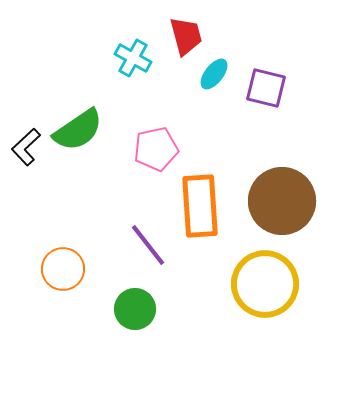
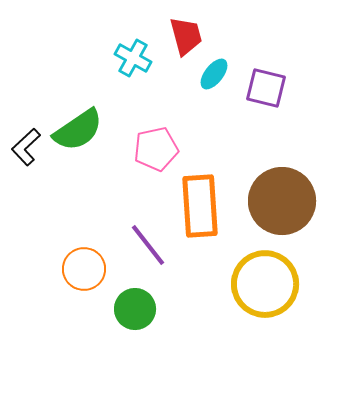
orange circle: moved 21 px right
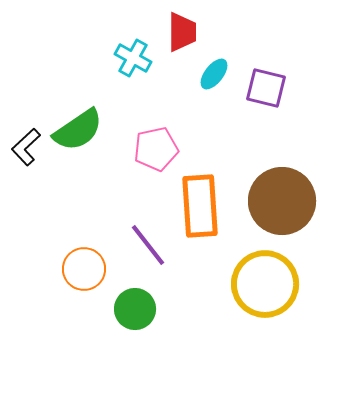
red trapezoid: moved 4 px left, 4 px up; rotated 15 degrees clockwise
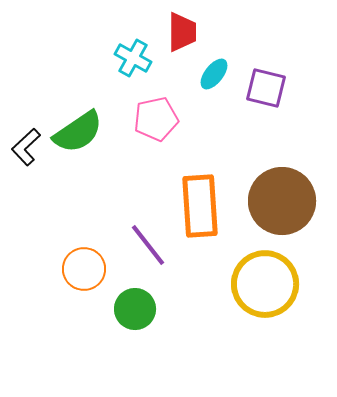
green semicircle: moved 2 px down
pink pentagon: moved 30 px up
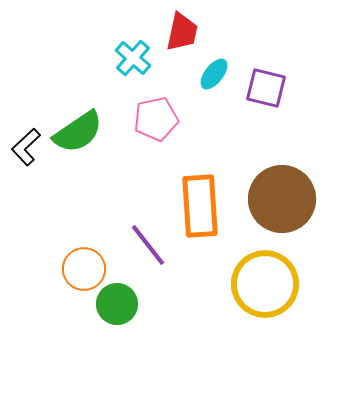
red trapezoid: rotated 12 degrees clockwise
cyan cross: rotated 12 degrees clockwise
brown circle: moved 2 px up
green circle: moved 18 px left, 5 px up
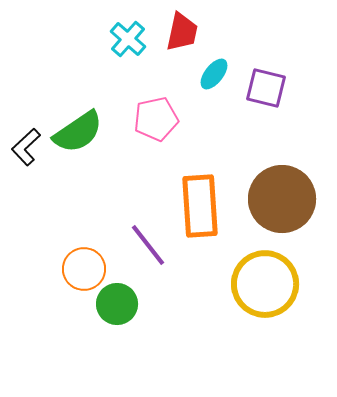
cyan cross: moved 5 px left, 19 px up
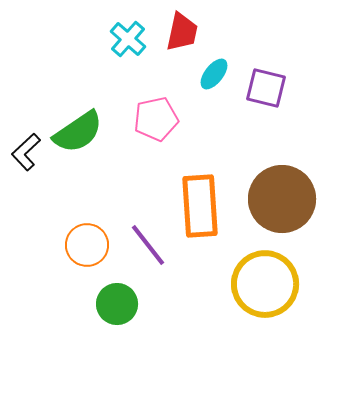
black L-shape: moved 5 px down
orange circle: moved 3 px right, 24 px up
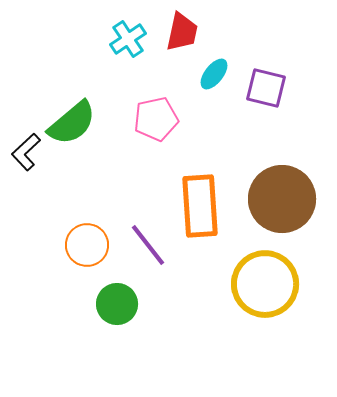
cyan cross: rotated 15 degrees clockwise
green semicircle: moved 6 px left, 9 px up; rotated 6 degrees counterclockwise
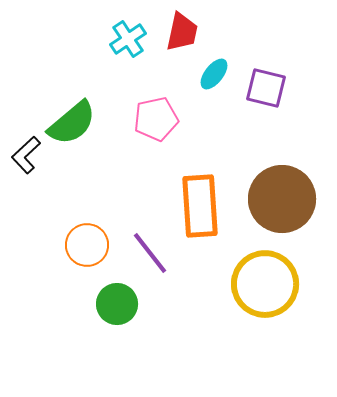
black L-shape: moved 3 px down
purple line: moved 2 px right, 8 px down
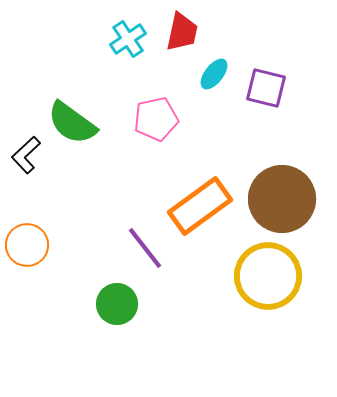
green semicircle: rotated 76 degrees clockwise
orange rectangle: rotated 58 degrees clockwise
orange circle: moved 60 px left
purple line: moved 5 px left, 5 px up
yellow circle: moved 3 px right, 8 px up
